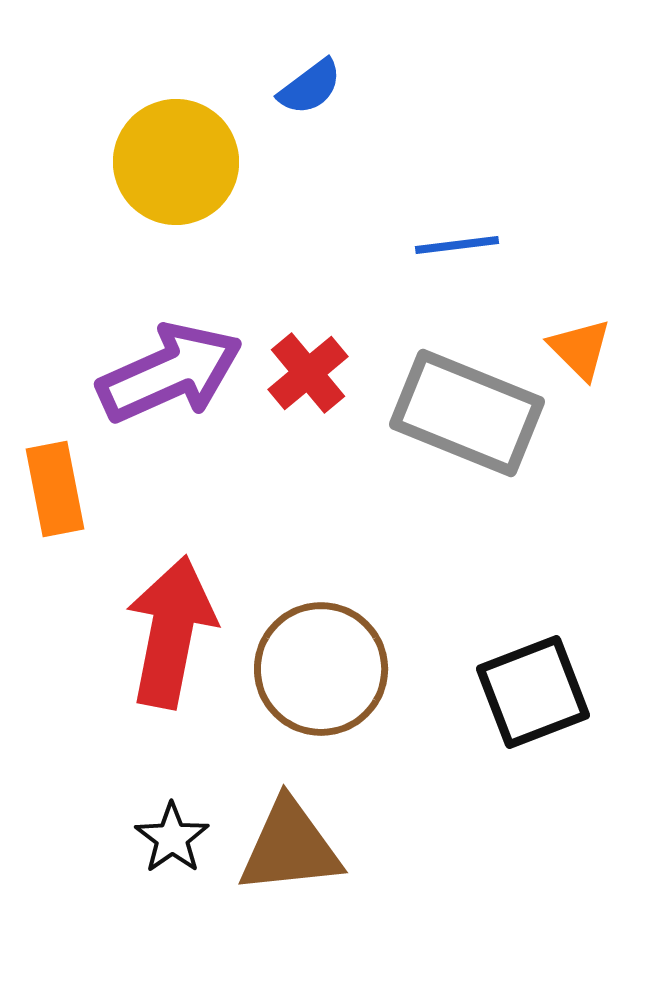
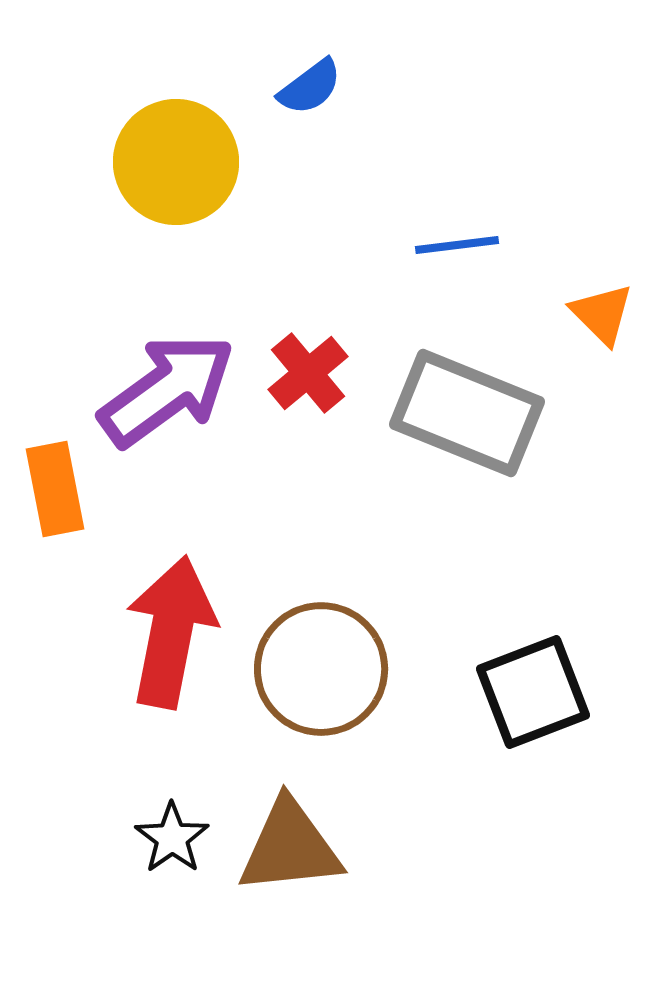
orange triangle: moved 22 px right, 35 px up
purple arrow: moved 3 px left, 17 px down; rotated 12 degrees counterclockwise
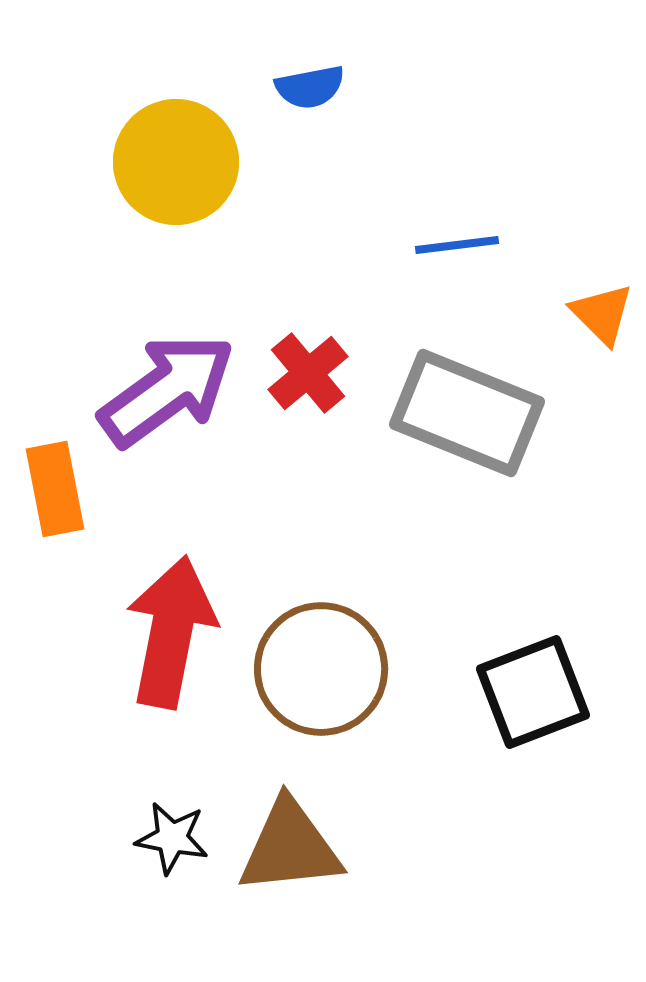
blue semicircle: rotated 26 degrees clockwise
black star: rotated 26 degrees counterclockwise
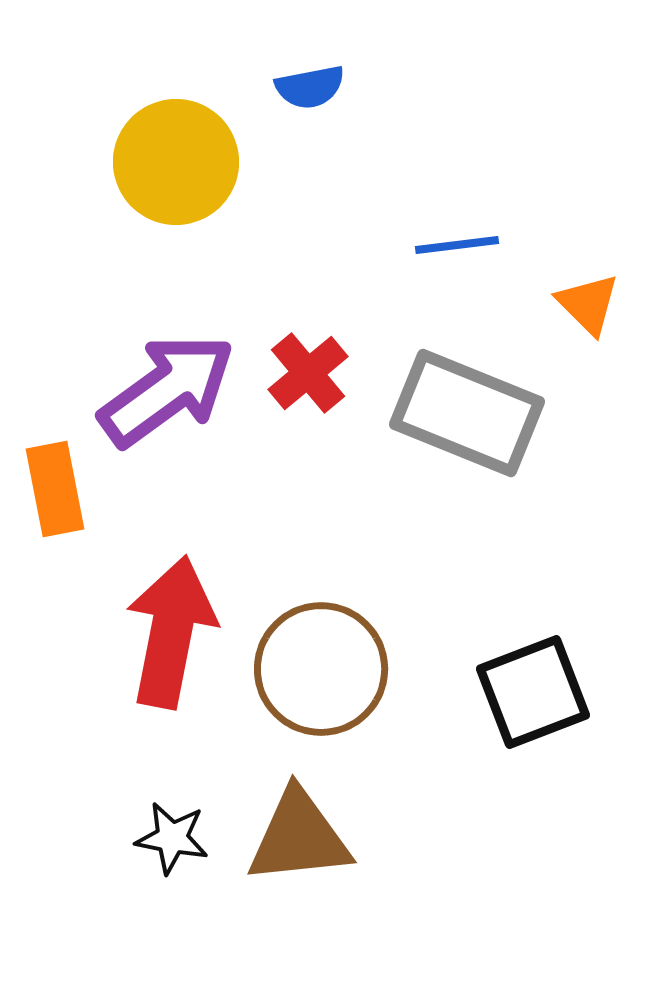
orange triangle: moved 14 px left, 10 px up
brown triangle: moved 9 px right, 10 px up
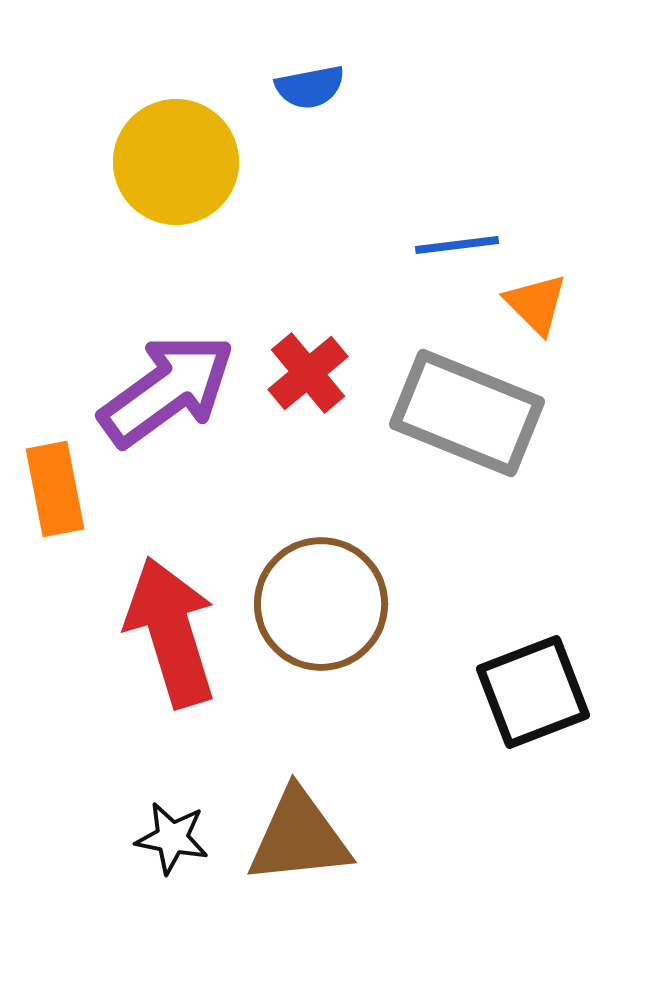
orange triangle: moved 52 px left
red arrow: rotated 28 degrees counterclockwise
brown circle: moved 65 px up
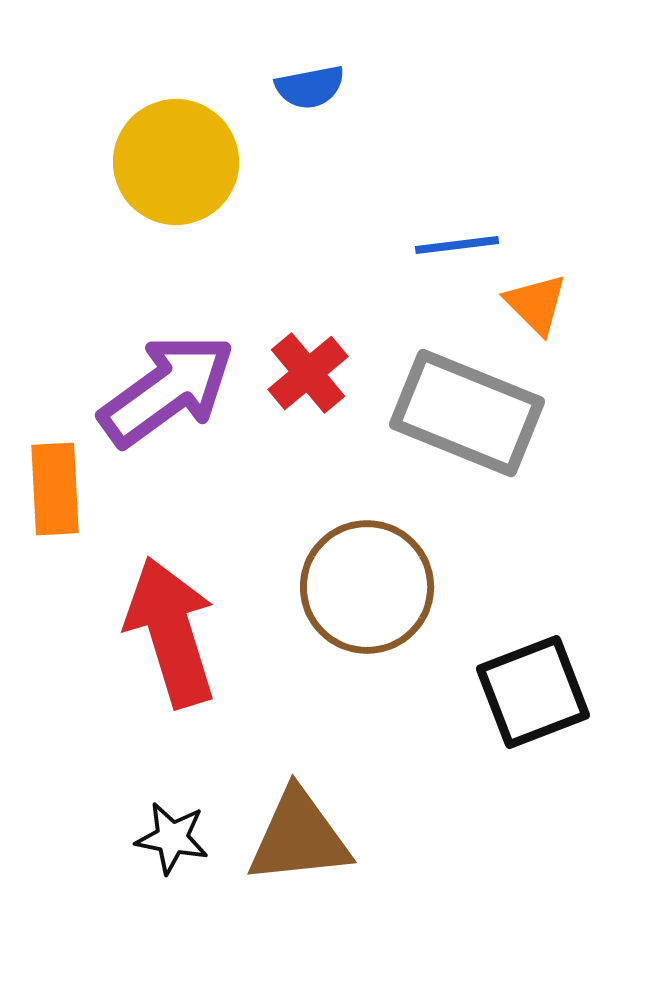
orange rectangle: rotated 8 degrees clockwise
brown circle: moved 46 px right, 17 px up
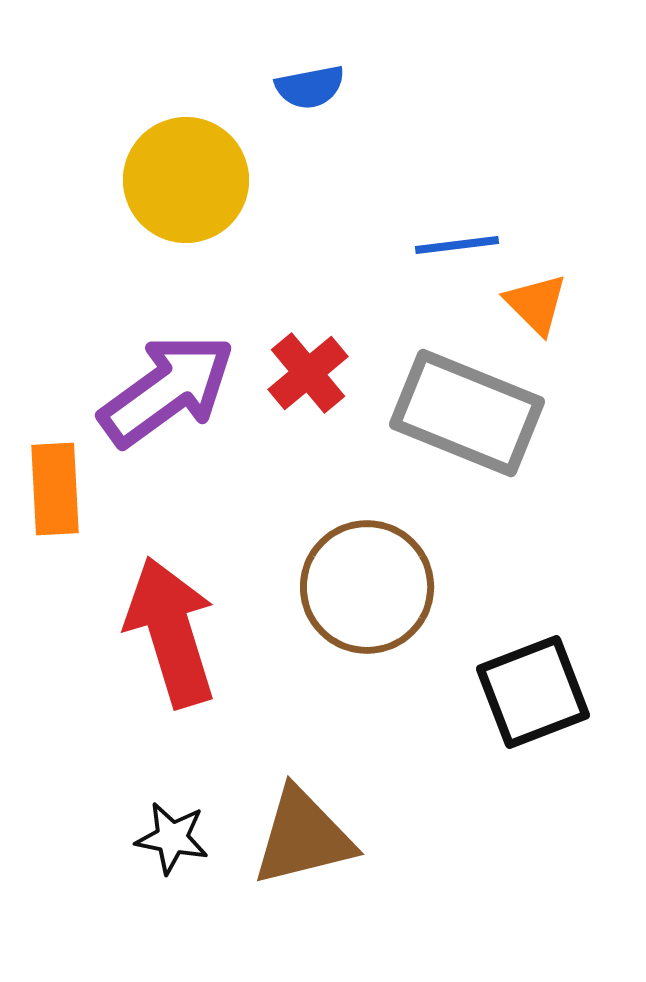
yellow circle: moved 10 px right, 18 px down
brown triangle: moved 4 px right; rotated 8 degrees counterclockwise
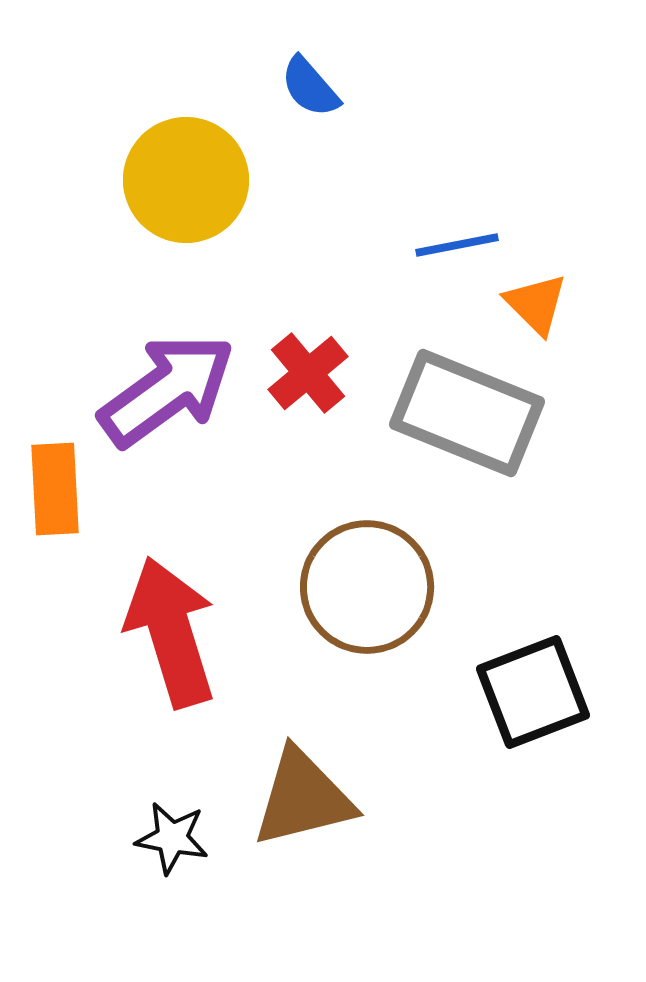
blue semicircle: rotated 60 degrees clockwise
blue line: rotated 4 degrees counterclockwise
brown triangle: moved 39 px up
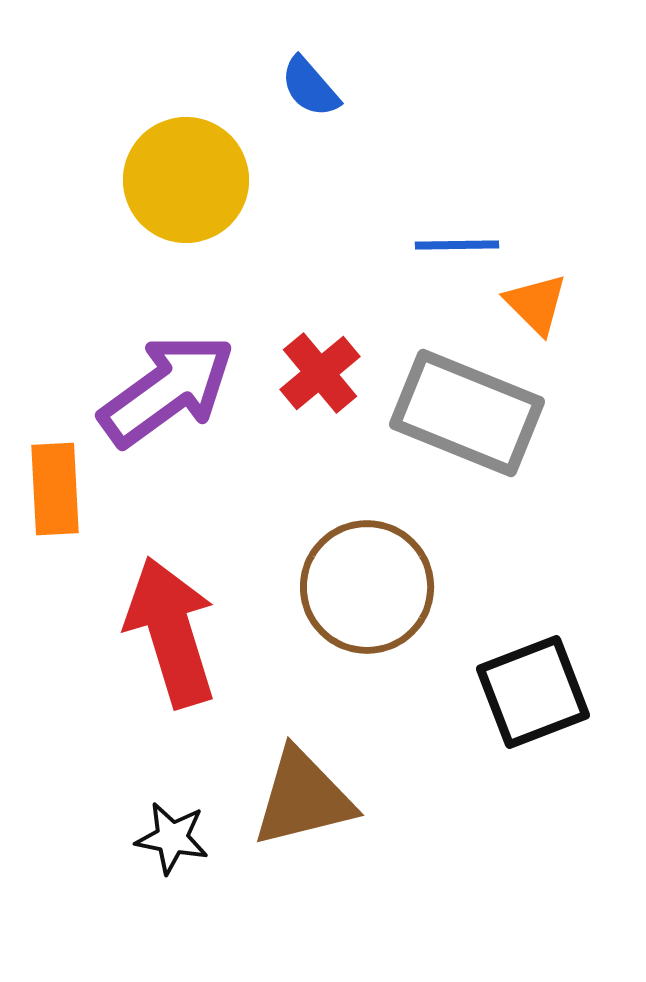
blue line: rotated 10 degrees clockwise
red cross: moved 12 px right
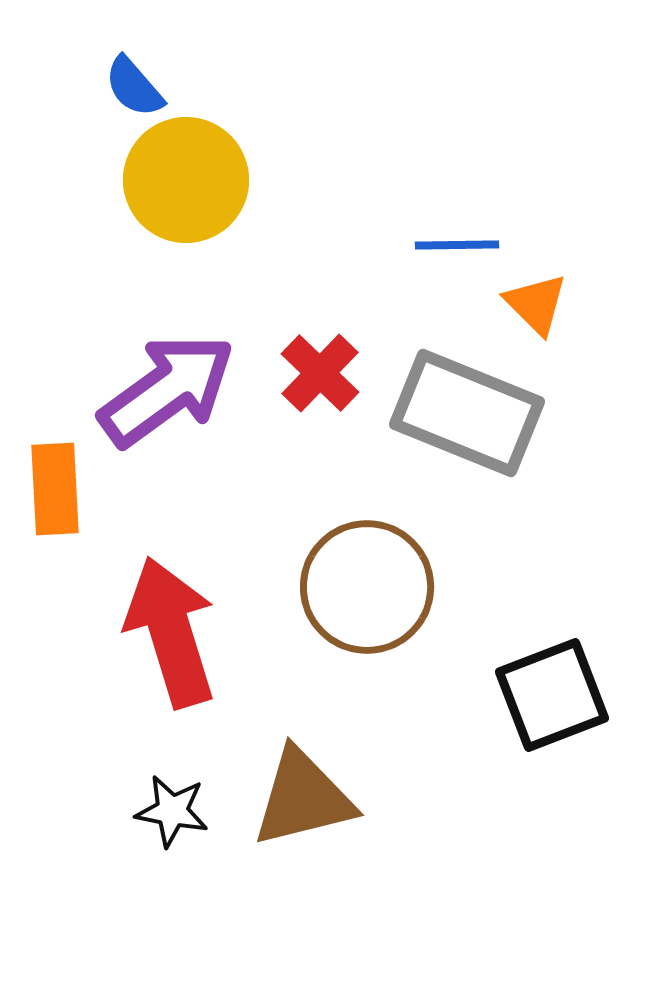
blue semicircle: moved 176 px left
red cross: rotated 6 degrees counterclockwise
black square: moved 19 px right, 3 px down
black star: moved 27 px up
